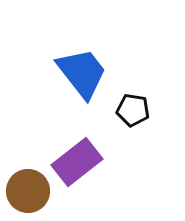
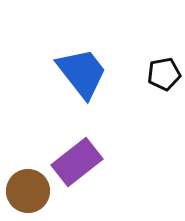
black pentagon: moved 31 px right, 36 px up; rotated 20 degrees counterclockwise
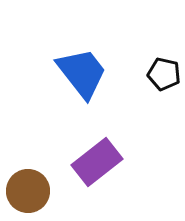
black pentagon: rotated 24 degrees clockwise
purple rectangle: moved 20 px right
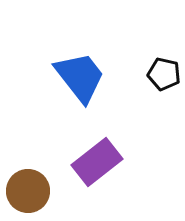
blue trapezoid: moved 2 px left, 4 px down
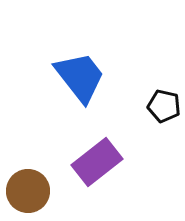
black pentagon: moved 32 px down
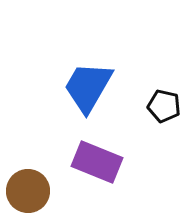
blue trapezoid: moved 8 px right, 10 px down; rotated 112 degrees counterclockwise
purple rectangle: rotated 60 degrees clockwise
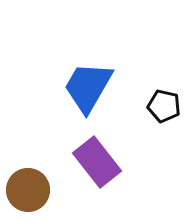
purple rectangle: rotated 30 degrees clockwise
brown circle: moved 1 px up
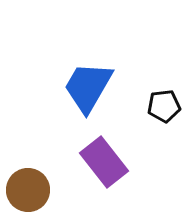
black pentagon: rotated 20 degrees counterclockwise
purple rectangle: moved 7 px right
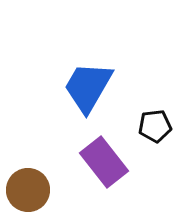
black pentagon: moved 9 px left, 20 px down
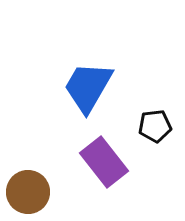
brown circle: moved 2 px down
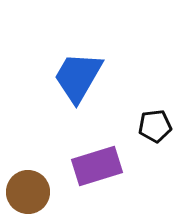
blue trapezoid: moved 10 px left, 10 px up
purple rectangle: moved 7 px left, 4 px down; rotated 69 degrees counterclockwise
